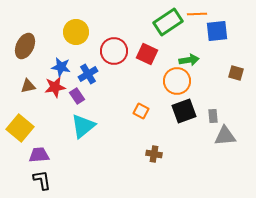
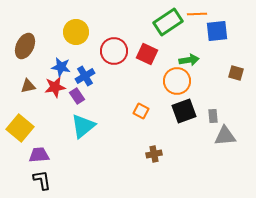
blue cross: moved 3 px left, 2 px down
brown cross: rotated 21 degrees counterclockwise
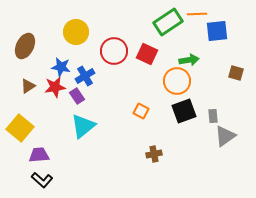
brown triangle: rotated 21 degrees counterclockwise
gray triangle: rotated 30 degrees counterclockwise
black L-shape: rotated 140 degrees clockwise
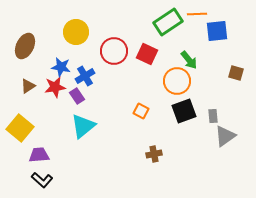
green arrow: rotated 60 degrees clockwise
